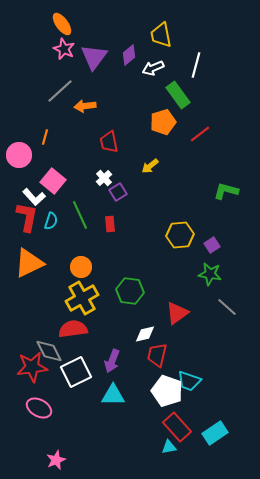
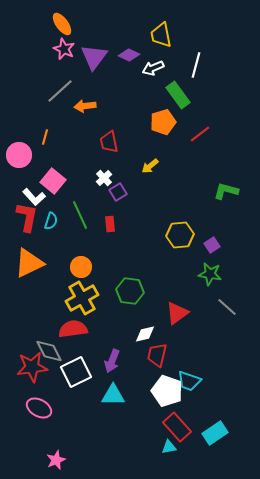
purple diamond at (129, 55): rotated 65 degrees clockwise
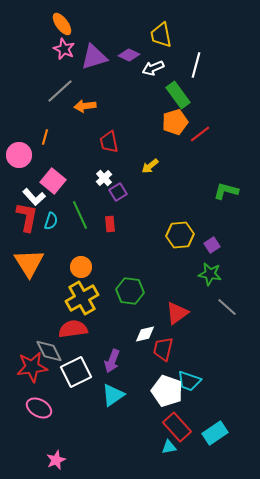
purple triangle at (94, 57): rotated 36 degrees clockwise
orange pentagon at (163, 122): moved 12 px right
orange triangle at (29, 263): rotated 36 degrees counterclockwise
red trapezoid at (157, 355): moved 6 px right, 6 px up
cyan triangle at (113, 395): rotated 35 degrees counterclockwise
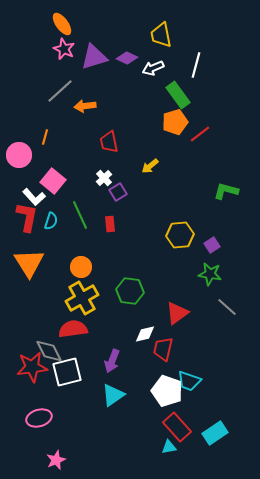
purple diamond at (129, 55): moved 2 px left, 3 px down
white square at (76, 372): moved 9 px left; rotated 12 degrees clockwise
pink ellipse at (39, 408): moved 10 px down; rotated 45 degrees counterclockwise
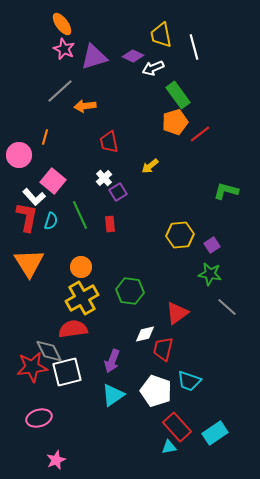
purple diamond at (127, 58): moved 6 px right, 2 px up
white line at (196, 65): moved 2 px left, 18 px up; rotated 30 degrees counterclockwise
white pentagon at (167, 391): moved 11 px left
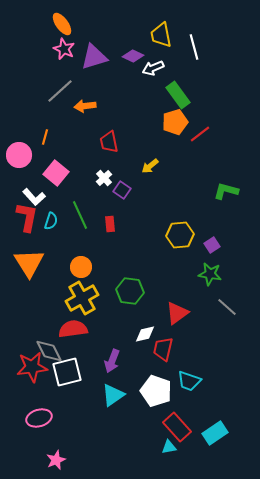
pink square at (53, 181): moved 3 px right, 8 px up
purple square at (118, 192): moved 4 px right, 2 px up; rotated 24 degrees counterclockwise
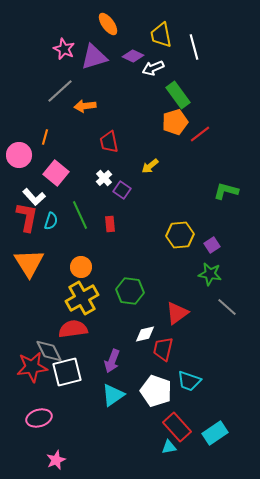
orange ellipse at (62, 24): moved 46 px right
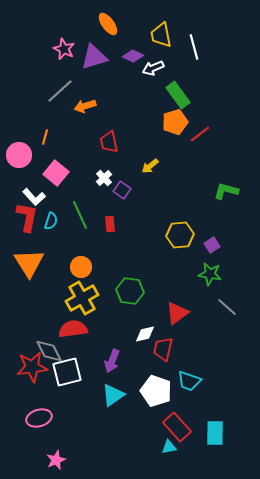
orange arrow at (85, 106): rotated 10 degrees counterclockwise
cyan rectangle at (215, 433): rotated 55 degrees counterclockwise
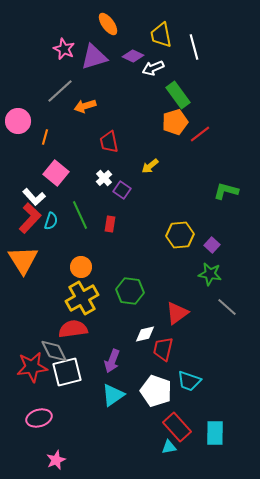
pink circle at (19, 155): moved 1 px left, 34 px up
red L-shape at (27, 217): moved 3 px right, 1 px down; rotated 32 degrees clockwise
red rectangle at (110, 224): rotated 14 degrees clockwise
purple square at (212, 245): rotated 14 degrees counterclockwise
orange triangle at (29, 263): moved 6 px left, 3 px up
gray diamond at (49, 351): moved 5 px right
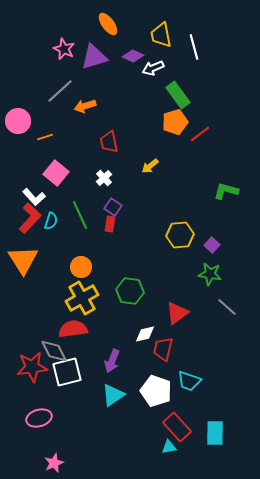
orange line at (45, 137): rotated 56 degrees clockwise
purple square at (122, 190): moved 9 px left, 17 px down
pink star at (56, 460): moved 2 px left, 3 px down
